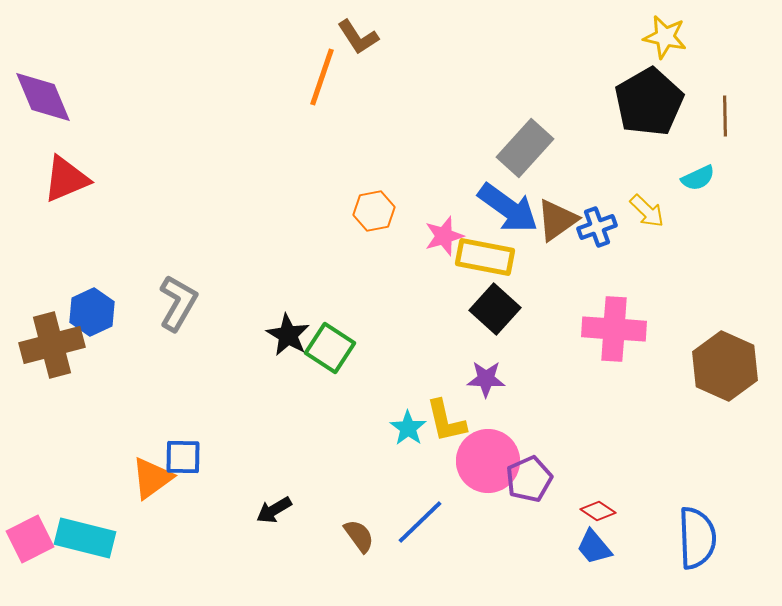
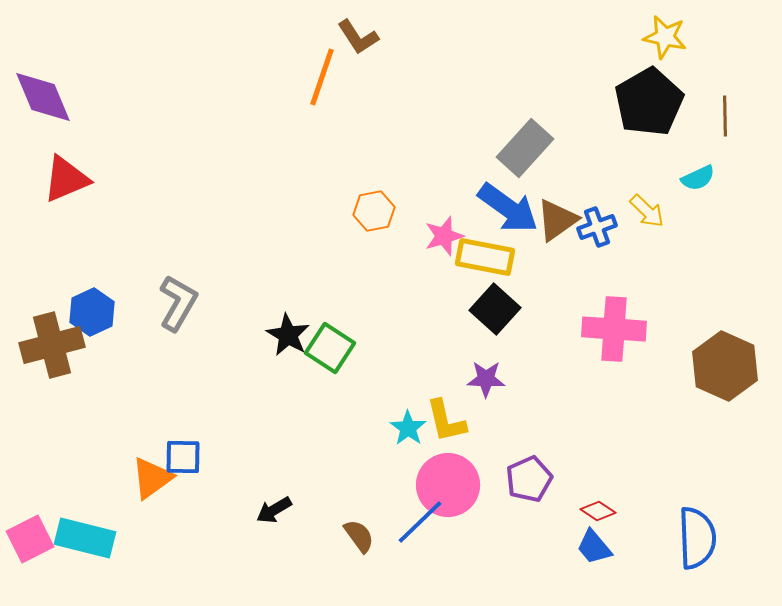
pink circle: moved 40 px left, 24 px down
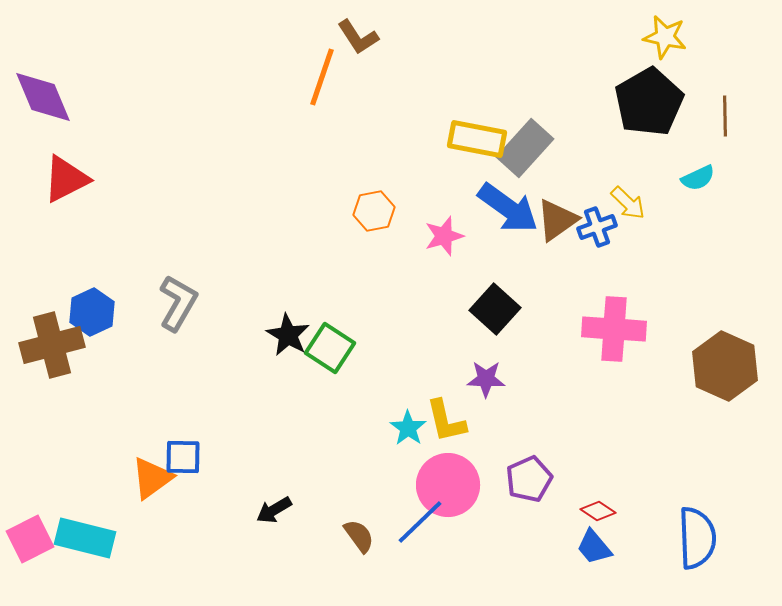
red triangle: rotated 4 degrees counterclockwise
yellow arrow: moved 19 px left, 8 px up
yellow rectangle: moved 8 px left, 118 px up
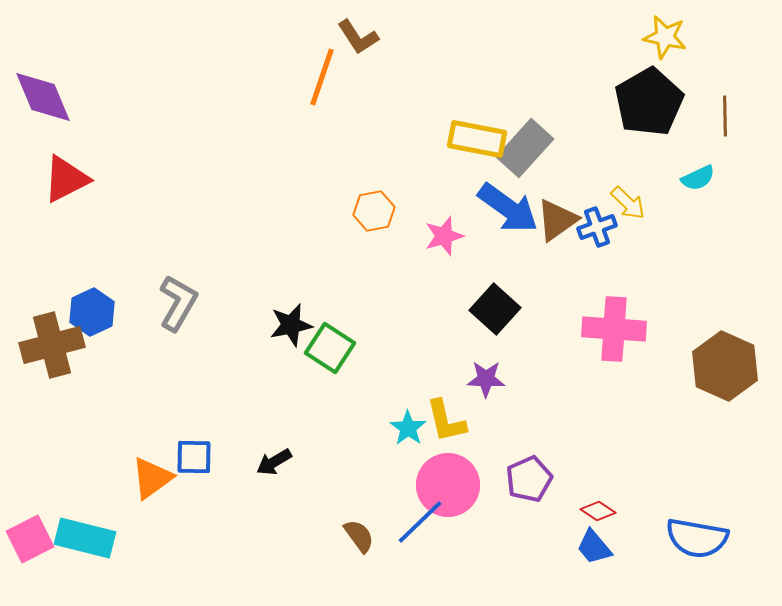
black star: moved 3 px right, 10 px up; rotated 30 degrees clockwise
blue square: moved 11 px right
black arrow: moved 48 px up
blue semicircle: rotated 102 degrees clockwise
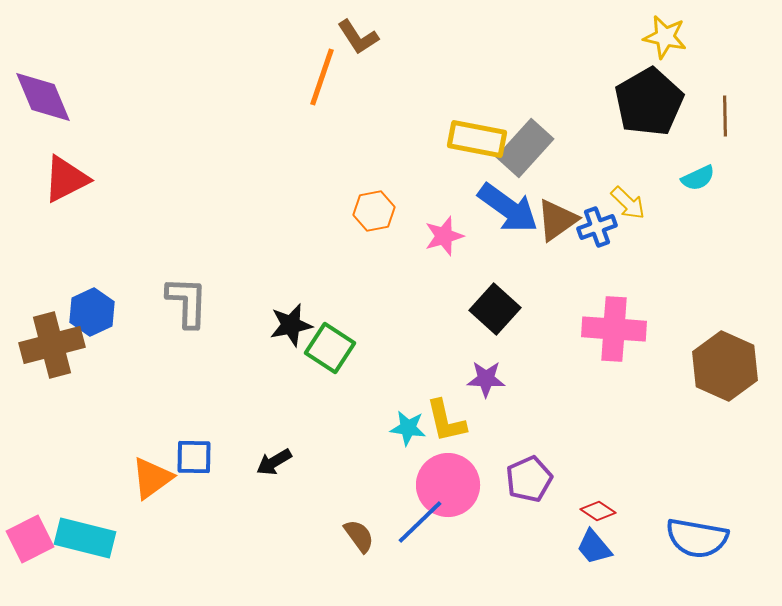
gray L-shape: moved 9 px right, 1 px up; rotated 28 degrees counterclockwise
cyan star: rotated 27 degrees counterclockwise
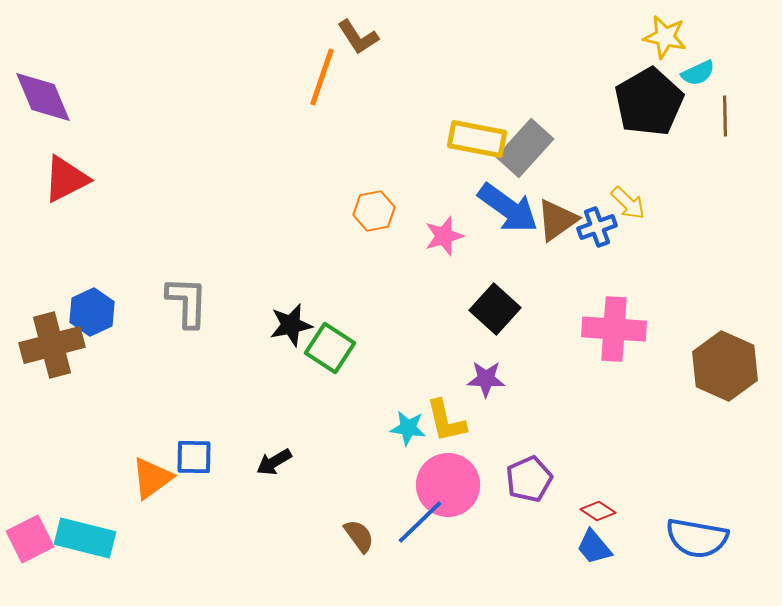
cyan semicircle: moved 105 px up
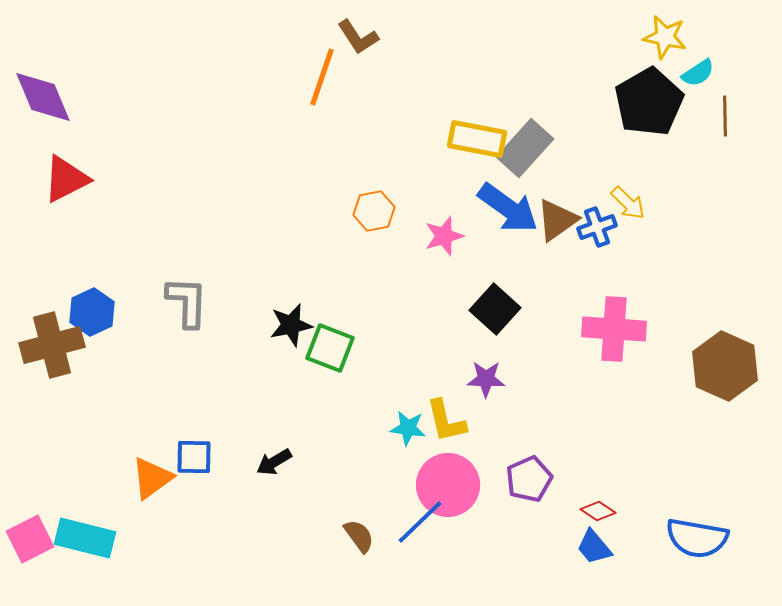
cyan semicircle: rotated 8 degrees counterclockwise
green square: rotated 12 degrees counterclockwise
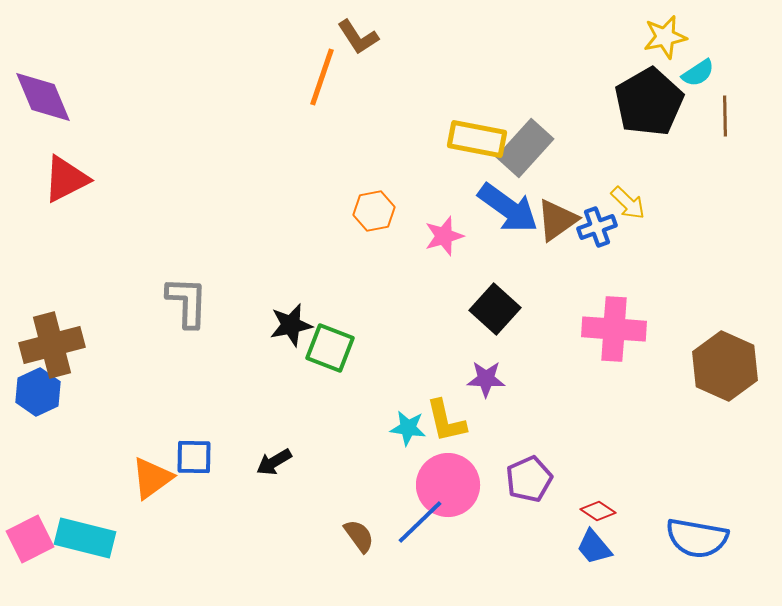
yellow star: rotated 24 degrees counterclockwise
blue hexagon: moved 54 px left, 80 px down
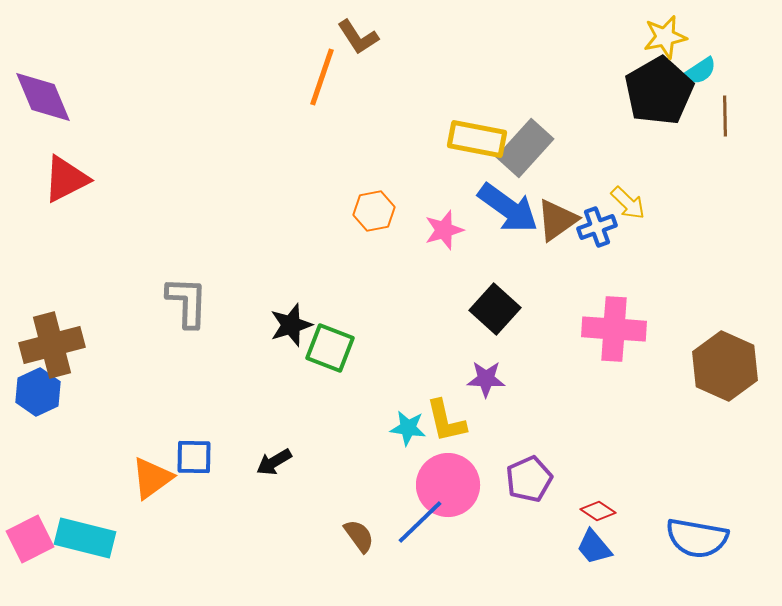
cyan semicircle: moved 2 px right, 2 px up
black pentagon: moved 10 px right, 11 px up
pink star: moved 6 px up
black star: rotated 6 degrees counterclockwise
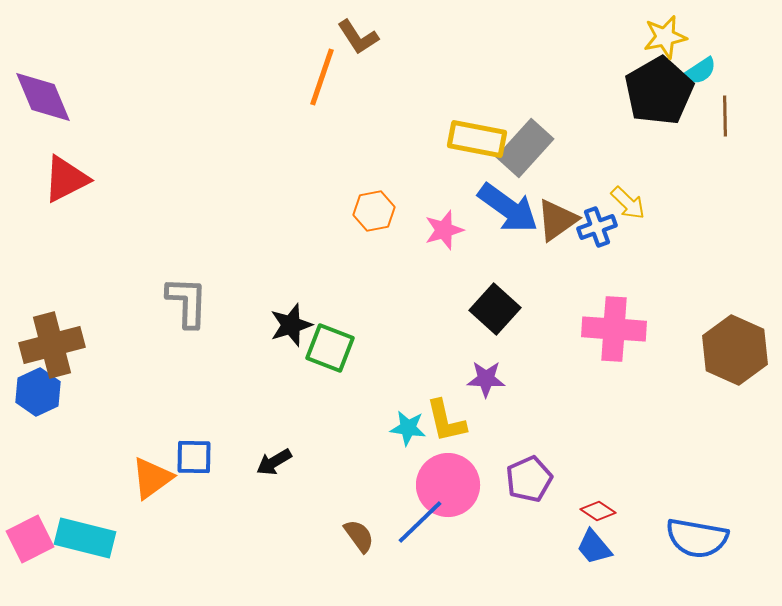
brown hexagon: moved 10 px right, 16 px up
